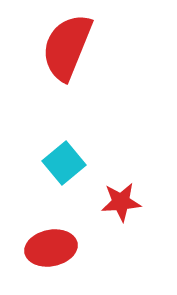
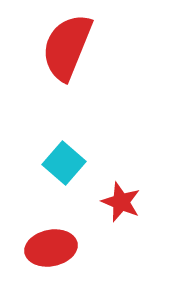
cyan square: rotated 9 degrees counterclockwise
red star: rotated 27 degrees clockwise
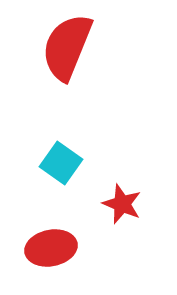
cyan square: moved 3 px left; rotated 6 degrees counterclockwise
red star: moved 1 px right, 2 px down
